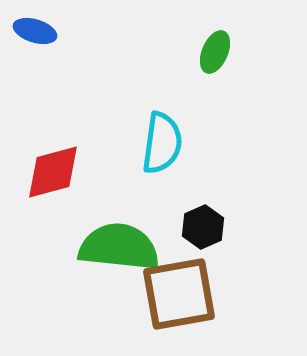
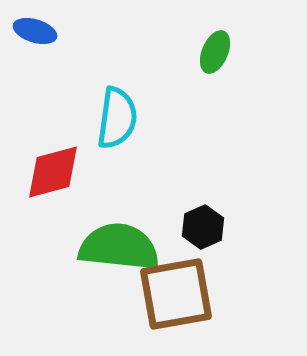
cyan semicircle: moved 45 px left, 25 px up
brown square: moved 3 px left
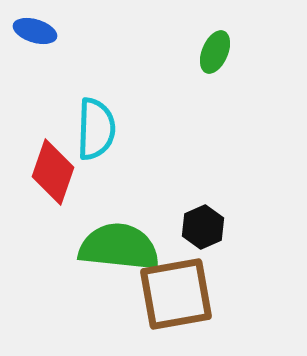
cyan semicircle: moved 21 px left, 11 px down; rotated 6 degrees counterclockwise
red diamond: rotated 56 degrees counterclockwise
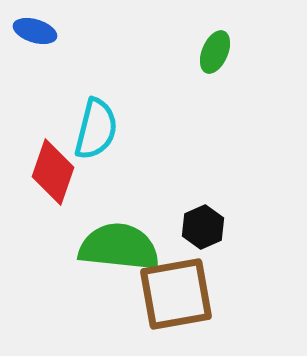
cyan semicircle: rotated 12 degrees clockwise
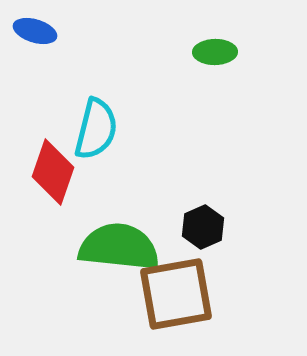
green ellipse: rotated 66 degrees clockwise
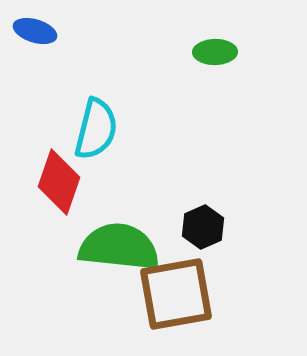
red diamond: moved 6 px right, 10 px down
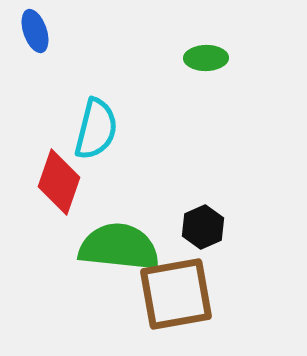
blue ellipse: rotated 54 degrees clockwise
green ellipse: moved 9 px left, 6 px down
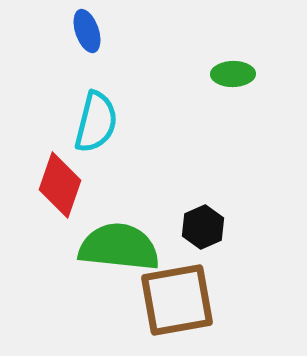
blue ellipse: moved 52 px right
green ellipse: moved 27 px right, 16 px down
cyan semicircle: moved 7 px up
red diamond: moved 1 px right, 3 px down
brown square: moved 1 px right, 6 px down
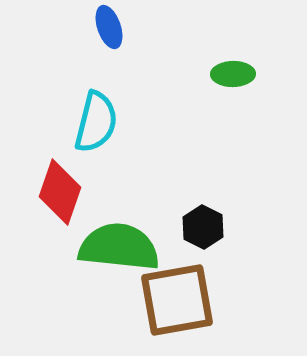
blue ellipse: moved 22 px right, 4 px up
red diamond: moved 7 px down
black hexagon: rotated 9 degrees counterclockwise
